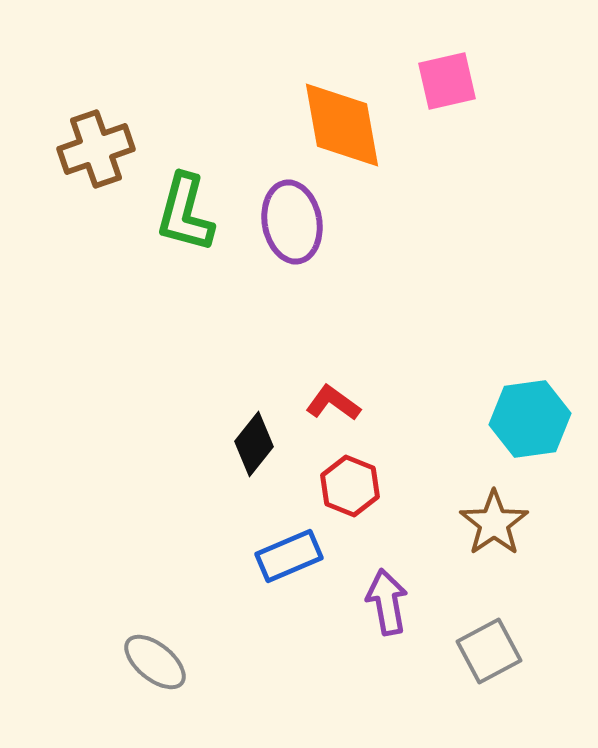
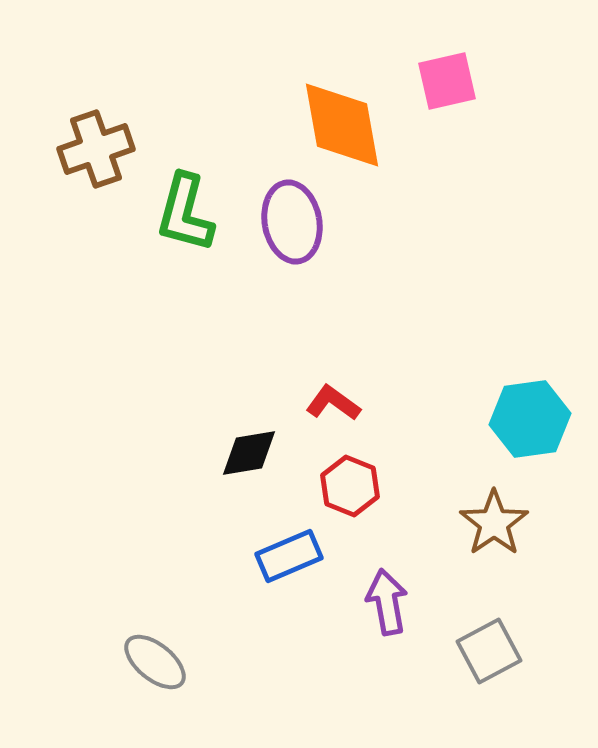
black diamond: moved 5 px left, 9 px down; rotated 42 degrees clockwise
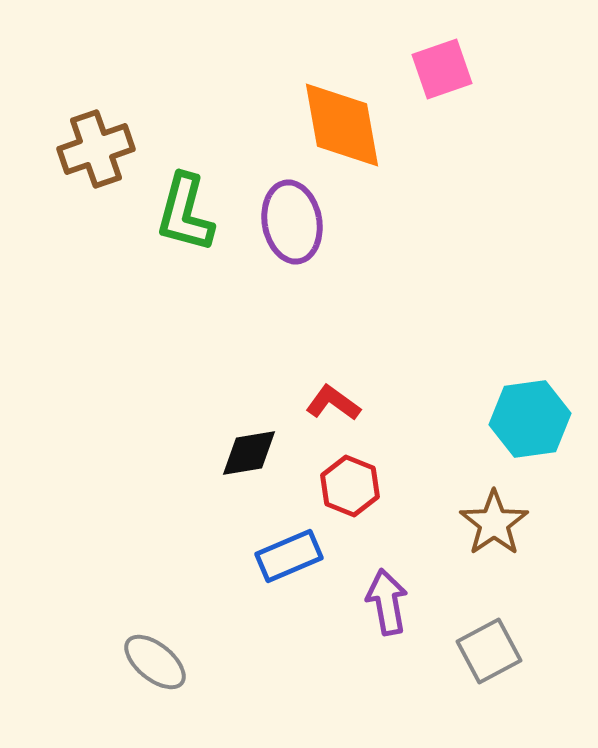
pink square: moved 5 px left, 12 px up; rotated 6 degrees counterclockwise
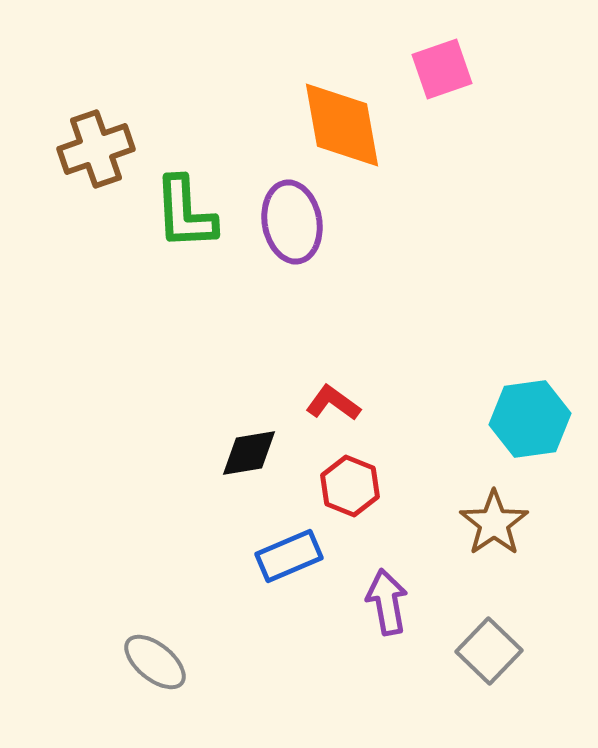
green L-shape: rotated 18 degrees counterclockwise
gray square: rotated 18 degrees counterclockwise
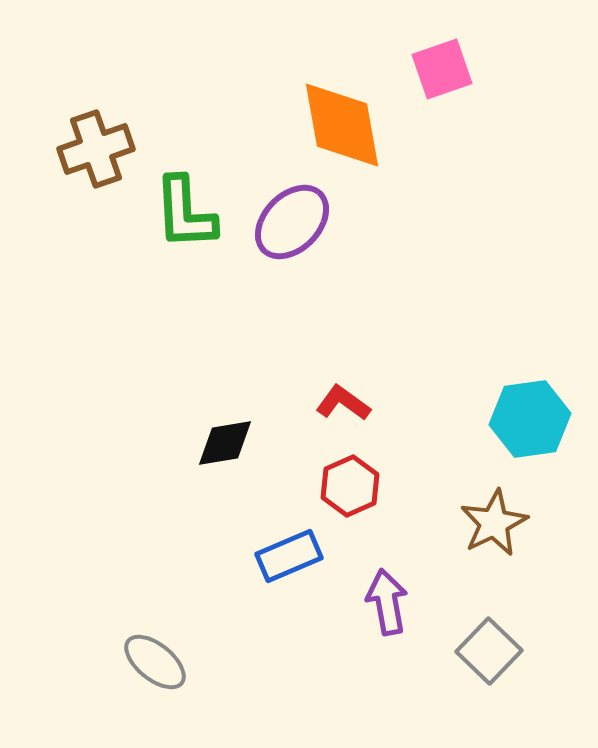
purple ellipse: rotated 54 degrees clockwise
red L-shape: moved 10 px right
black diamond: moved 24 px left, 10 px up
red hexagon: rotated 14 degrees clockwise
brown star: rotated 8 degrees clockwise
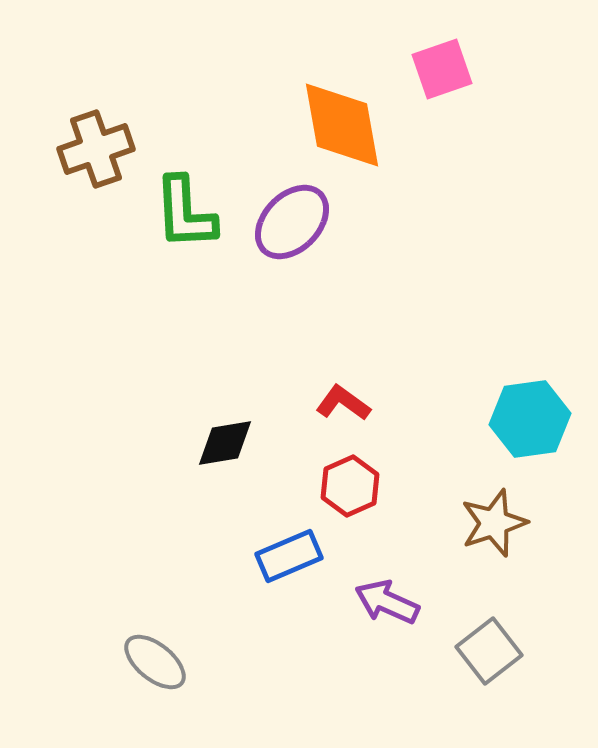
brown star: rotated 8 degrees clockwise
purple arrow: rotated 56 degrees counterclockwise
gray square: rotated 8 degrees clockwise
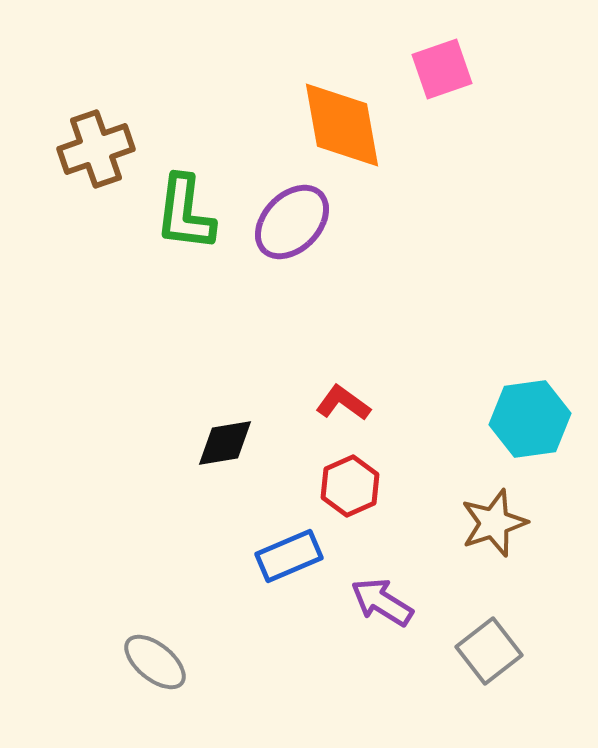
green L-shape: rotated 10 degrees clockwise
purple arrow: moved 5 px left; rotated 8 degrees clockwise
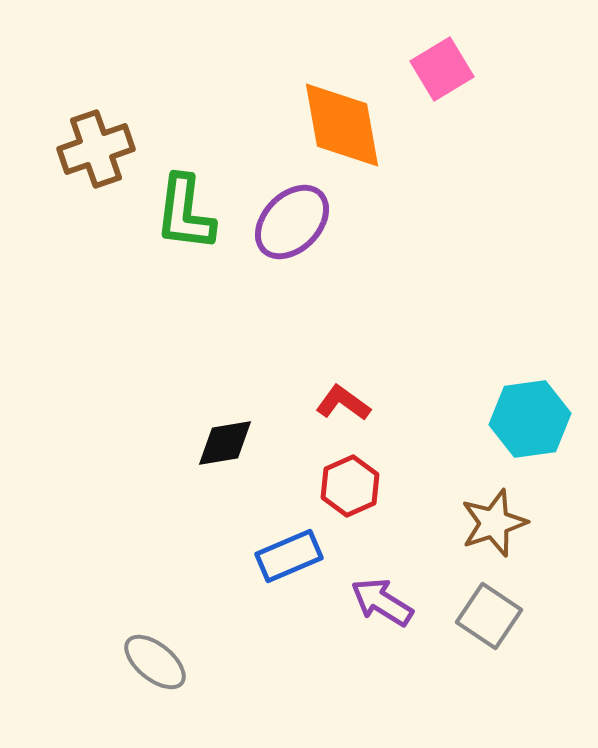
pink square: rotated 12 degrees counterclockwise
gray square: moved 35 px up; rotated 18 degrees counterclockwise
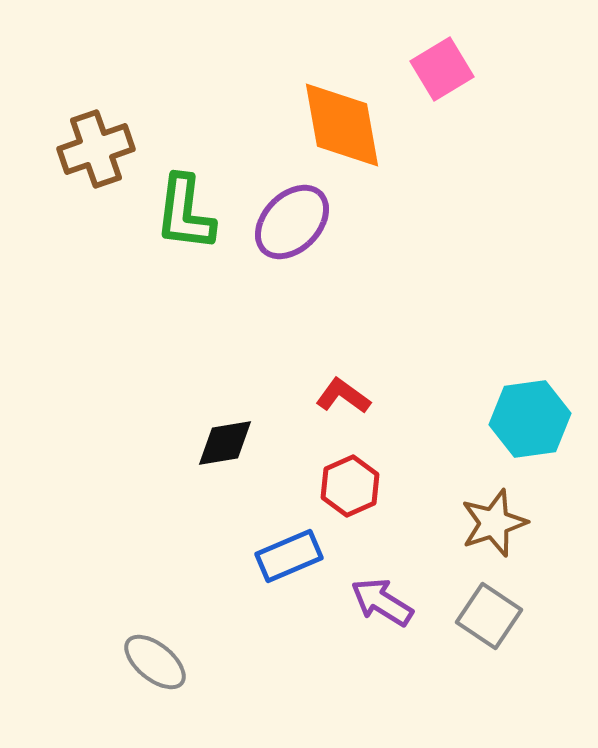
red L-shape: moved 7 px up
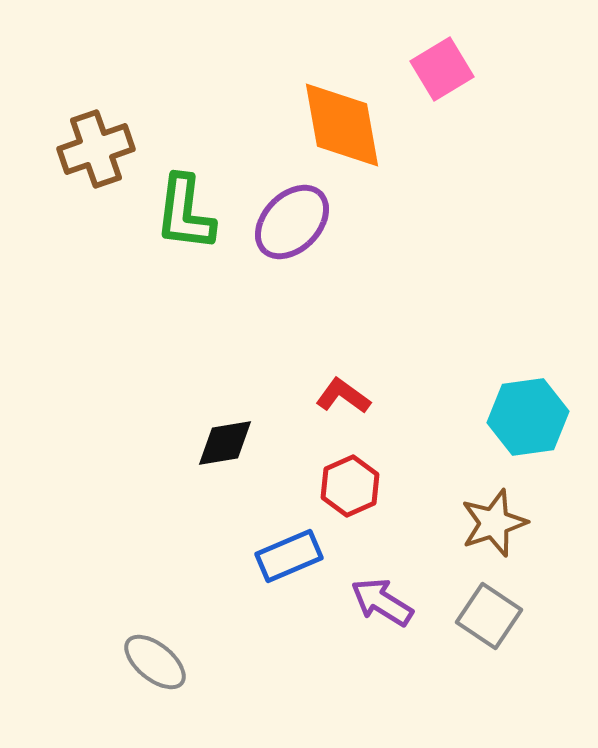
cyan hexagon: moved 2 px left, 2 px up
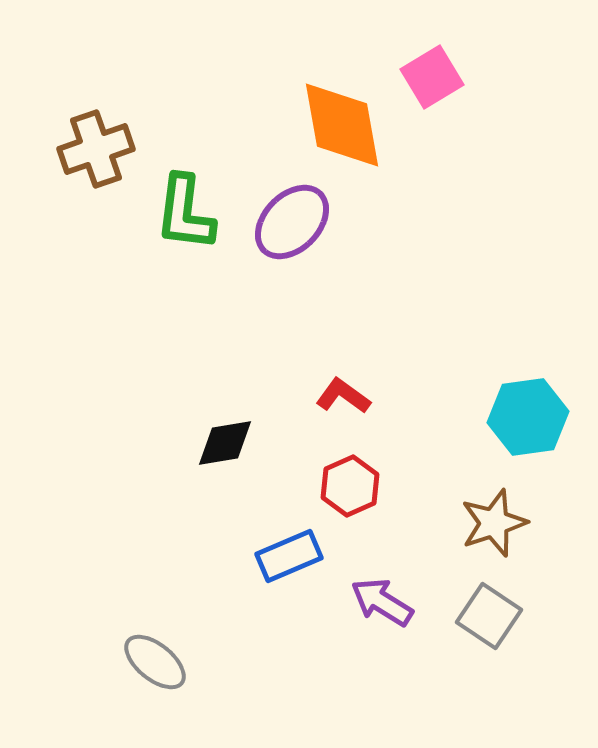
pink square: moved 10 px left, 8 px down
